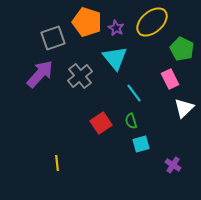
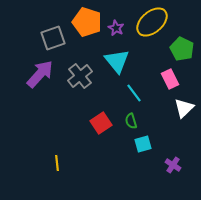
cyan triangle: moved 2 px right, 3 px down
cyan square: moved 2 px right
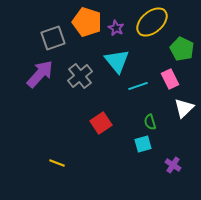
cyan line: moved 4 px right, 7 px up; rotated 72 degrees counterclockwise
green semicircle: moved 19 px right, 1 px down
yellow line: rotated 63 degrees counterclockwise
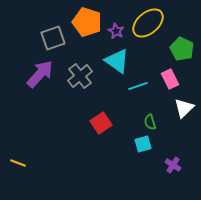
yellow ellipse: moved 4 px left, 1 px down
purple star: moved 3 px down
cyan triangle: rotated 16 degrees counterclockwise
yellow line: moved 39 px left
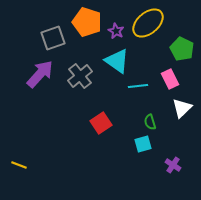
cyan line: rotated 12 degrees clockwise
white triangle: moved 2 px left
yellow line: moved 1 px right, 2 px down
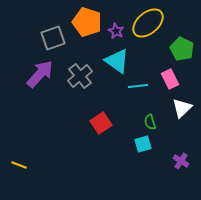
purple cross: moved 8 px right, 4 px up
